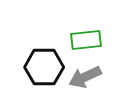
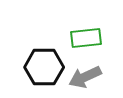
green rectangle: moved 2 px up
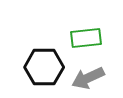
gray arrow: moved 3 px right, 1 px down
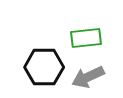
gray arrow: moved 1 px up
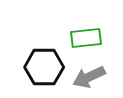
gray arrow: moved 1 px right
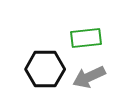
black hexagon: moved 1 px right, 2 px down
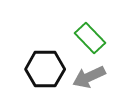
green rectangle: moved 4 px right; rotated 52 degrees clockwise
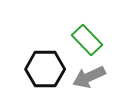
green rectangle: moved 3 px left, 2 px down
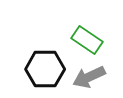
green rectangle: rotated 12 degrees counterclockwise
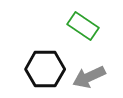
green rectangle: moved 4 px left, 14 px up
